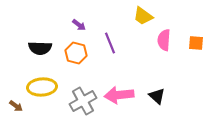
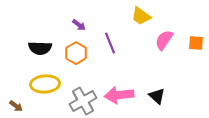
yellow trapezoid: moved 2 px left
pink semicircle: rotated 30 degrees clockwise
orange hexagon: rotated 15 degrees clockwise
yellow ellipse: moved 3 px right, 3 px up
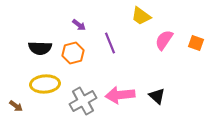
orange square: rotated 14 degrees clockwise
orange hexagon: moved 3 px left; rotated 15 degrees clockwise
pink arrow: moved 1 px right
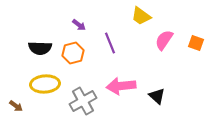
pink arrow: moved 1 px right, 9 px up
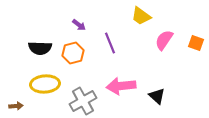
brown arrow: rotated 40 degrees counterclockwise
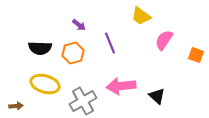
orange square: moved 12 px down
yellow ellipse: rotated 20 degrees clockwise
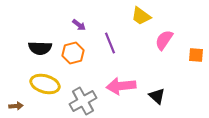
orange square: rotated 14 degrees counterclockwise
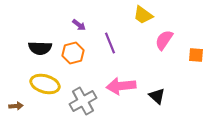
yellow trapezoid: moved 2 px right, 1 px up
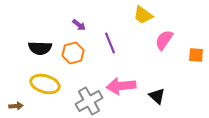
gray cross: moved 6 px right
